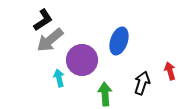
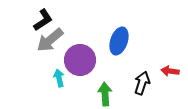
purple circle: moved 2 px left
red arrow: rotated 66 degrees counterclockwise
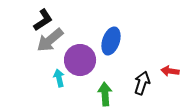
blue ellipse: moved 8 px left
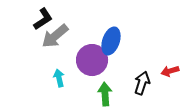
black L-shape: moved 1 px up
gray arrow: moved 5 px right, 4 px up
purple circle: moved 12 px right
red arrow: rotated 24 degrees counterclockwise
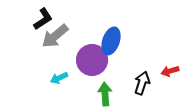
cyan arrow: rotated 102 degrees counterclockwise
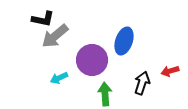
black L-shape: rotated 45 degrees clockwise
blue ellipse: moved 13 px right
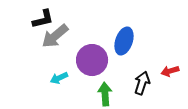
black L-shape: rotated 25 degrees counterclockwise
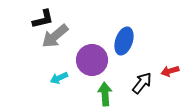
black arrow: rotated 20 degrees clockwise
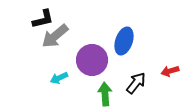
black arrow: moved 6 px left
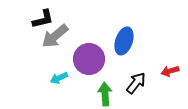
purple circle: moved 3 px left, 1 px up
